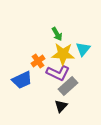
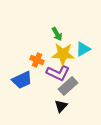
cyan triangle: rotated 21 degrees clockwise
orange cross: moved 1 px left, 1 px up; rotated 32 degrees counterclockwise
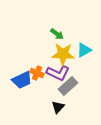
green arrow: rotated 24 degrees counterclockwise
cyan triangle: moved 1 px right, 1 px down
orange cross: moved 13 px down
black triangle: moved 3 px left, 1 px down
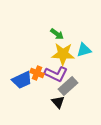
cyan triangle: rotated 14 degrees clockwise
purple L-shape: moved 2 px left, 1 px down
black triangle: moved 5 px up; rotated 24 degrees counterclockwise
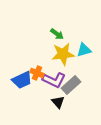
yellow star: rotated 10 degrees counterclockwise
purple L-shape: moved 2 px left, 6 px down
gray rectangle: moved 3 px right, 1 px up
